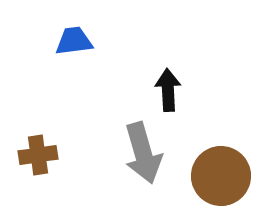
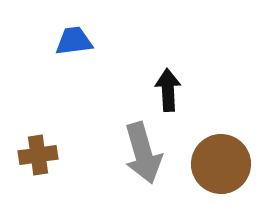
brown circle: moved 12 px up
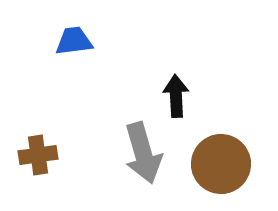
black arrow: moved 8 px right, 6 px down
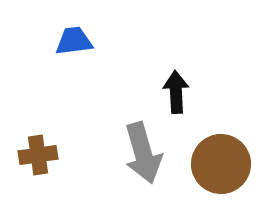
black arrow: moved 4 px up
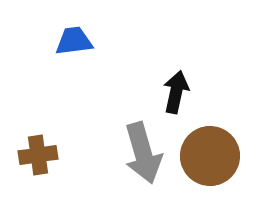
black arrow: rotated 15 degrees clockwise
brown circle: moved 11 px left, 8 px up
